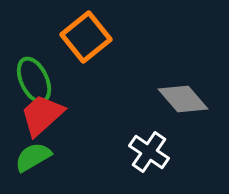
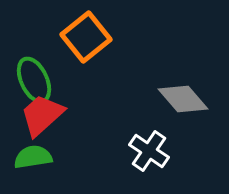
white cross: moved 1 px up
green semicircle: rotated 21 degrees clockwise
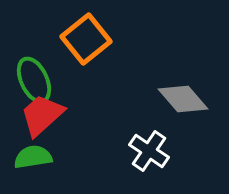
orange square: moved 2 px down
